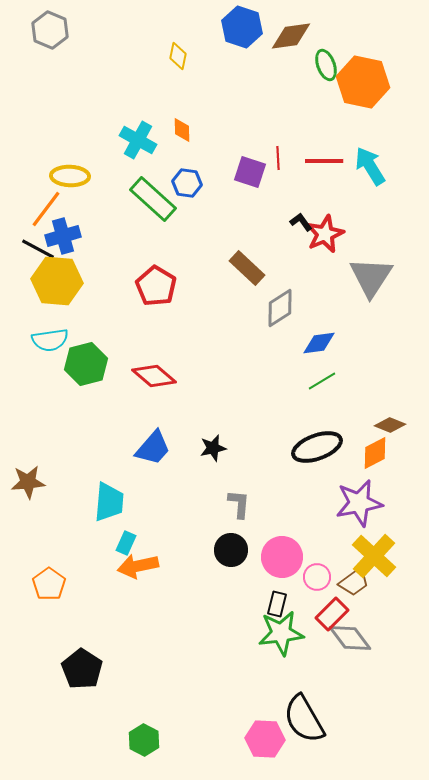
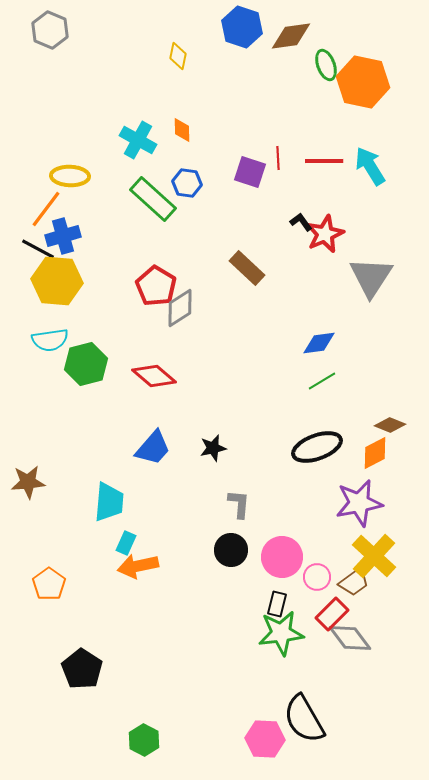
gray diamond at (280, 308): moved 100 px left
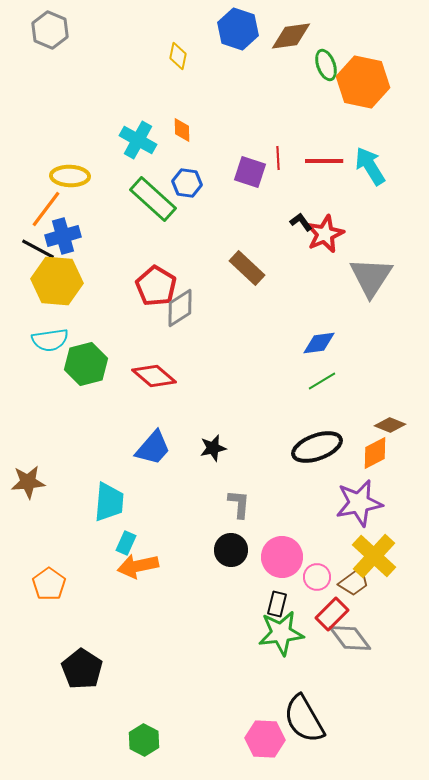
blue hexagon at (242, 27): moved 4 px left, 2 px down
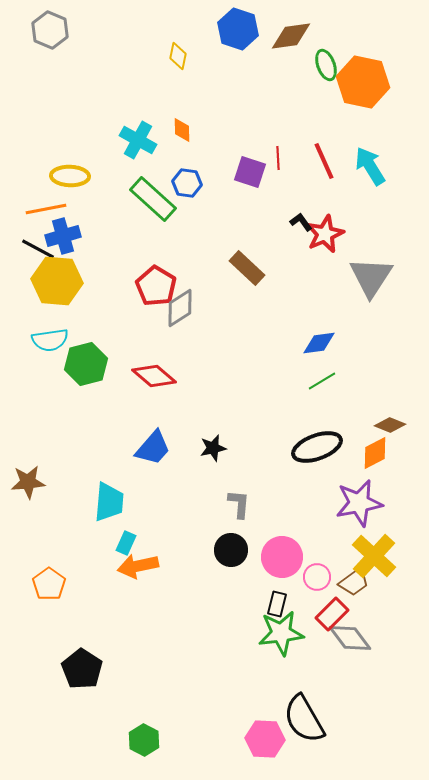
red line at (324, 161): rotated 66 degrees clockwise
orange line at (46, 209): rotated 42 degrees clockwise
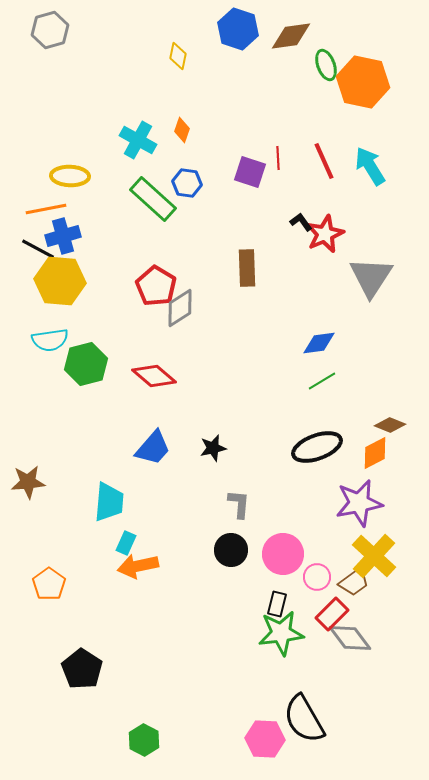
gray hexagon at (50, 30): rotated 21 degrees clockwise
orange diamond at (182, 130): rotated 20 degrees clockwise
brown rectangle at (247, 268): rotated 45 degrees clockwise
yellow hexagon at (57, 281): moved 3 px right
pink circle at (282, 557): moved 1 px right, 3 px up
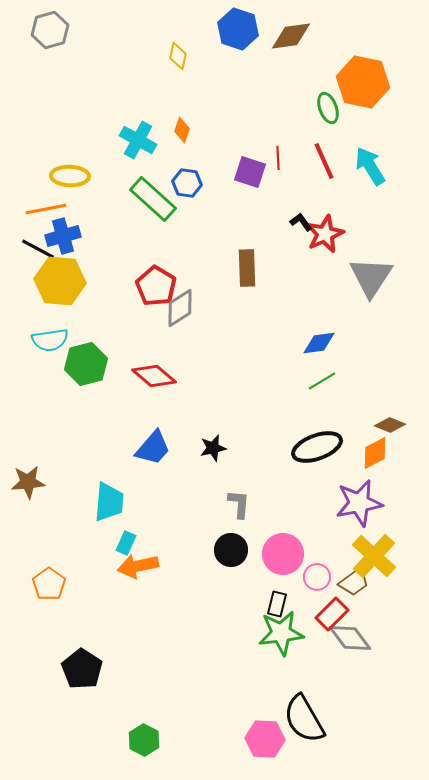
green ellipse at (326, 65): moved 2 px right, 43 px down
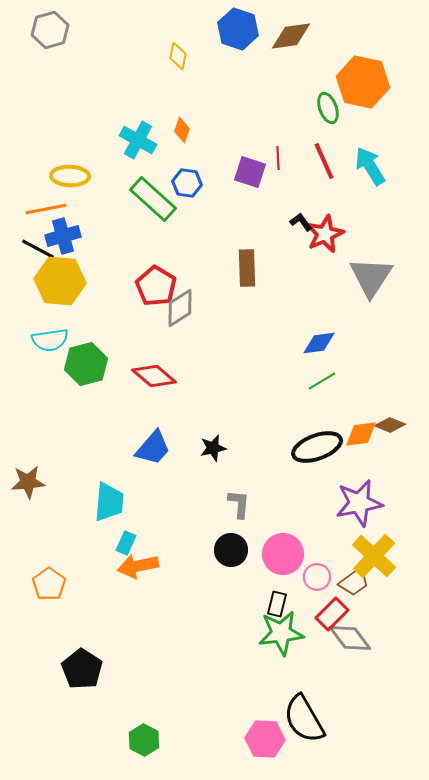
orange diamond at (375, 453): moved 14 px left, 19 px up; rotated 20 degrees clockwise
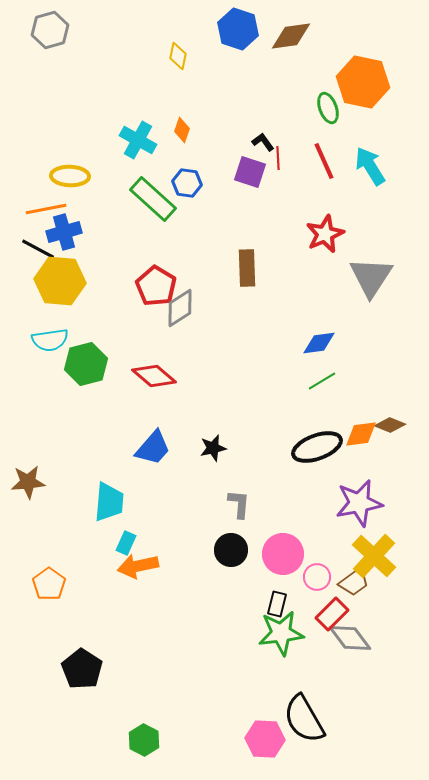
black L-shape at (301, 222): moved 38 px left, 80 px up
blue cross at (63, 236): moved 1 px right, 4 px up
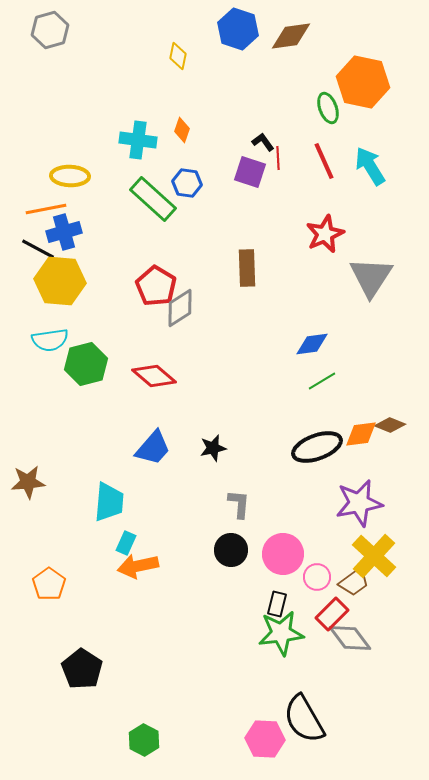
cyan cross at (138, 140): rotated 21 degrees counterclockwise
blue diamond at (319, 343): moved 7 px left, 1 px down
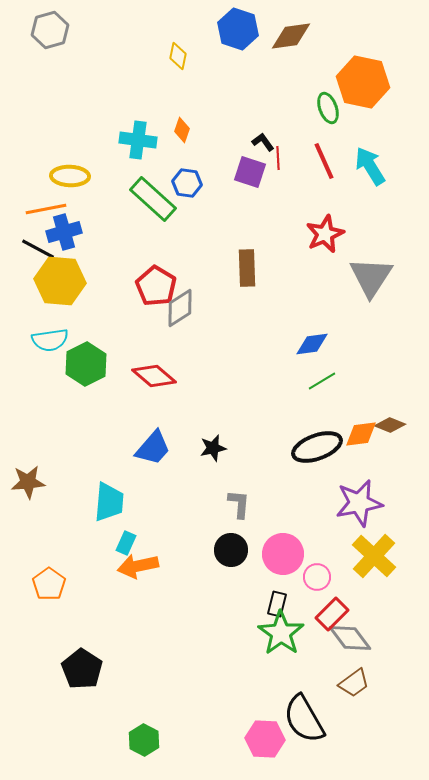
green hexagon at (86, 364): rotated 12 degrees counterclockwise
brown trapezoid at (354, 582): moved 101 px down
green star at (281, 633): rotated 30 degrees counterclockwise
